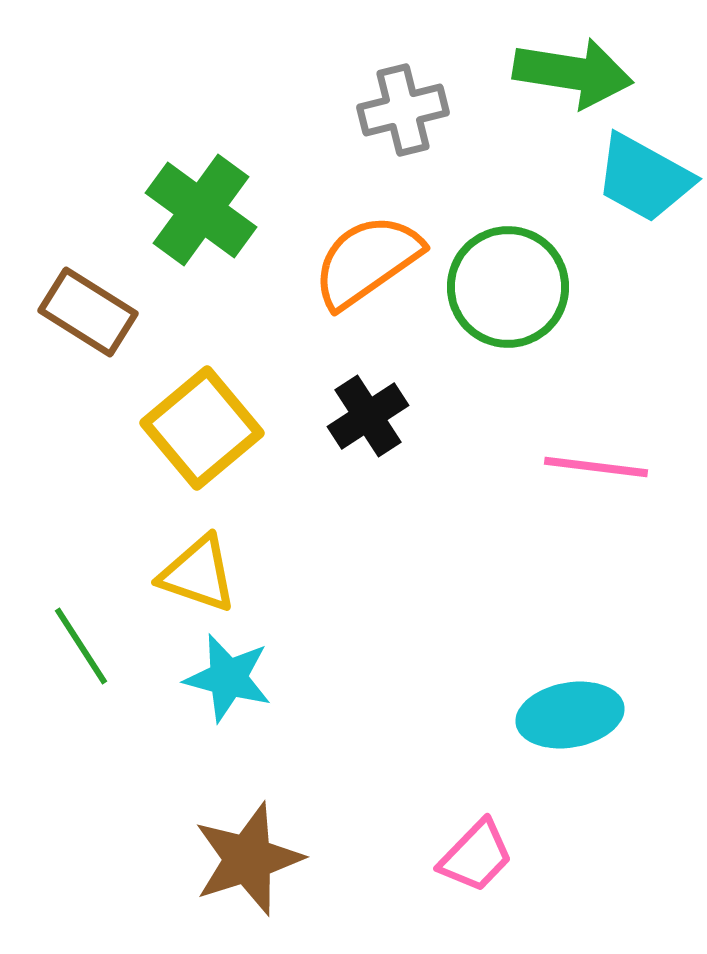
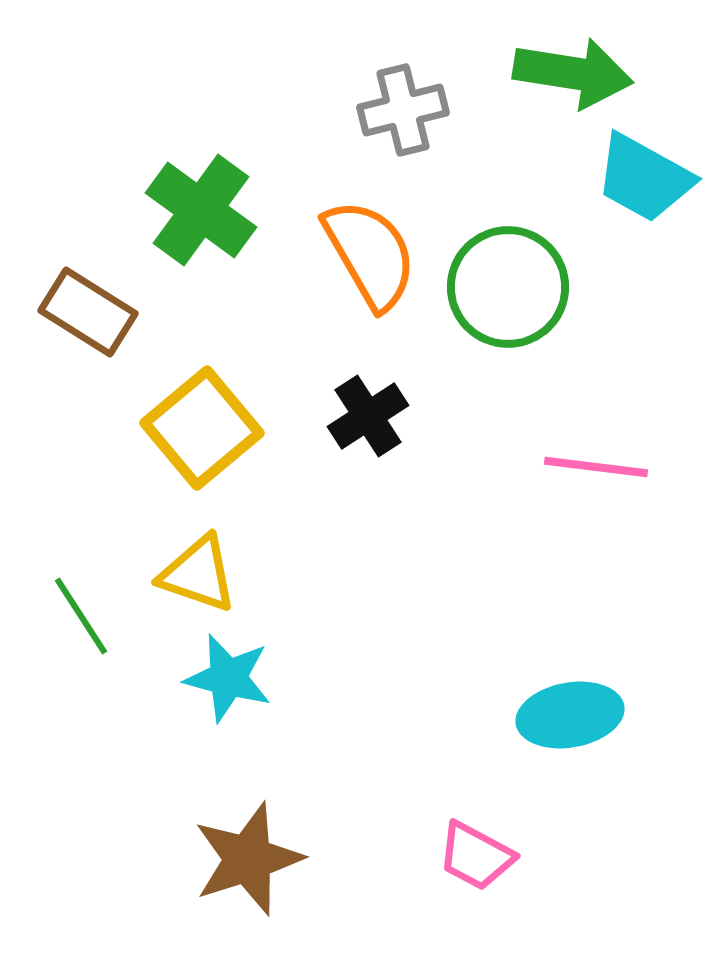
orange semicircle: moved 3 px right, 7 px up; rotated 95 degrees clockwise
green line: moved 30 px up
pink trapezoid: rotated 74 degrees clockwise
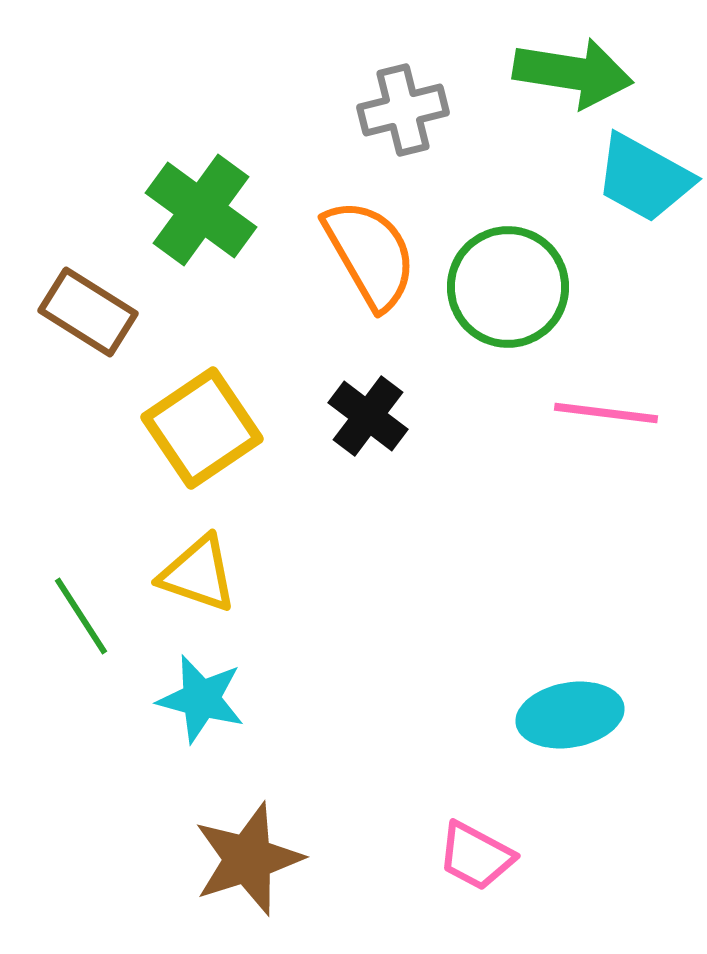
black cross: rotated 20 degrees counterclockwise
yellow square: rotated 6 degrees clockwise
pink line: moved 10 px right, 54 px up
cyan star: moved 27 px left, 21 px down
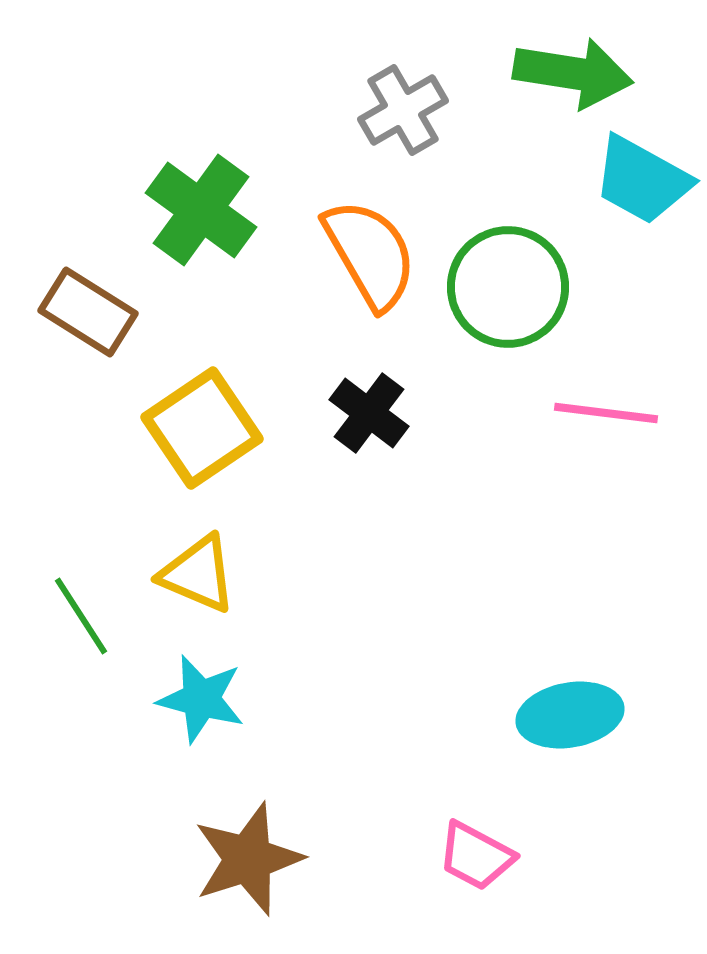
gray cross: rotated 16 degrees counterclockwise
cyan trapezoid: moved 2 px left, 2 px down
black cross: moved 1 px right, 3 px up
yellow triangle: rotated 4 degrees clockwise
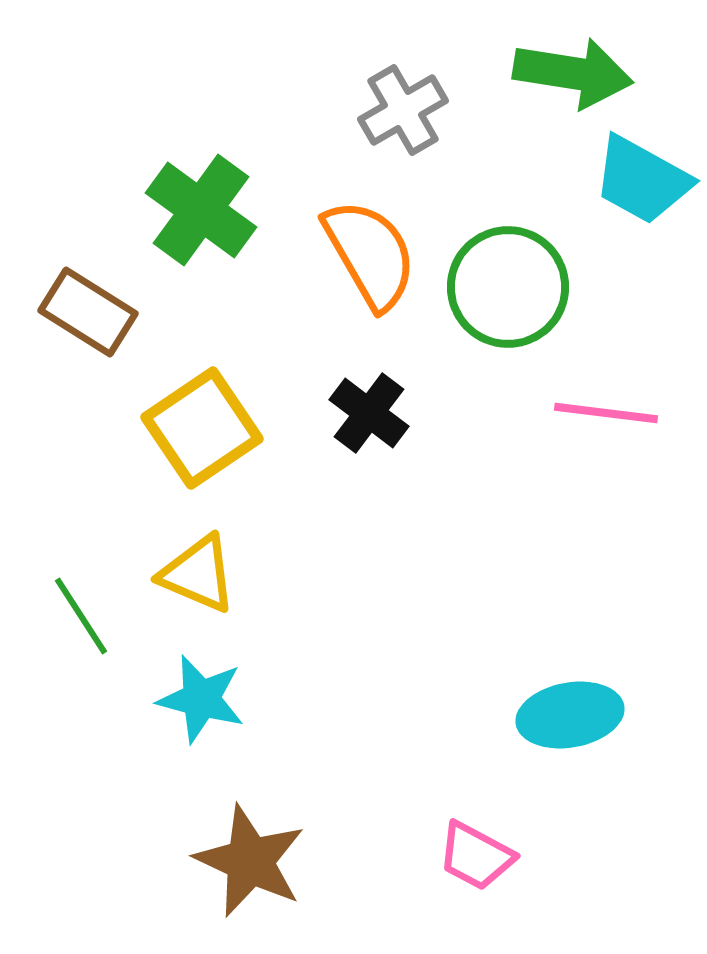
brown star: moved 2 px right, 2 px down; rotated 29 degrees counterclockwise
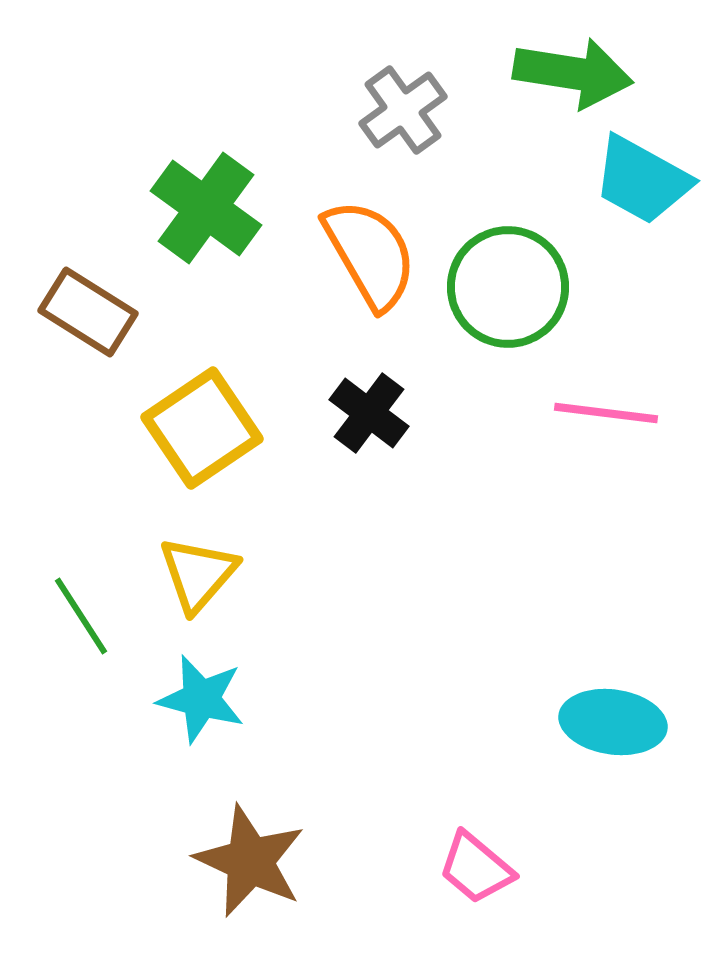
gray cross: rotated 6 degrees counterclockwise
green cross: moved 5 px right, 2 px up
yellow triangle: rotated 48 degrees clockwise
cyan ellipse: moved 43 px right, 7 px down; rotated 18 degrees clockwise
pink trapezoid: moved 12 px down; rotated 12 degrees clockwise
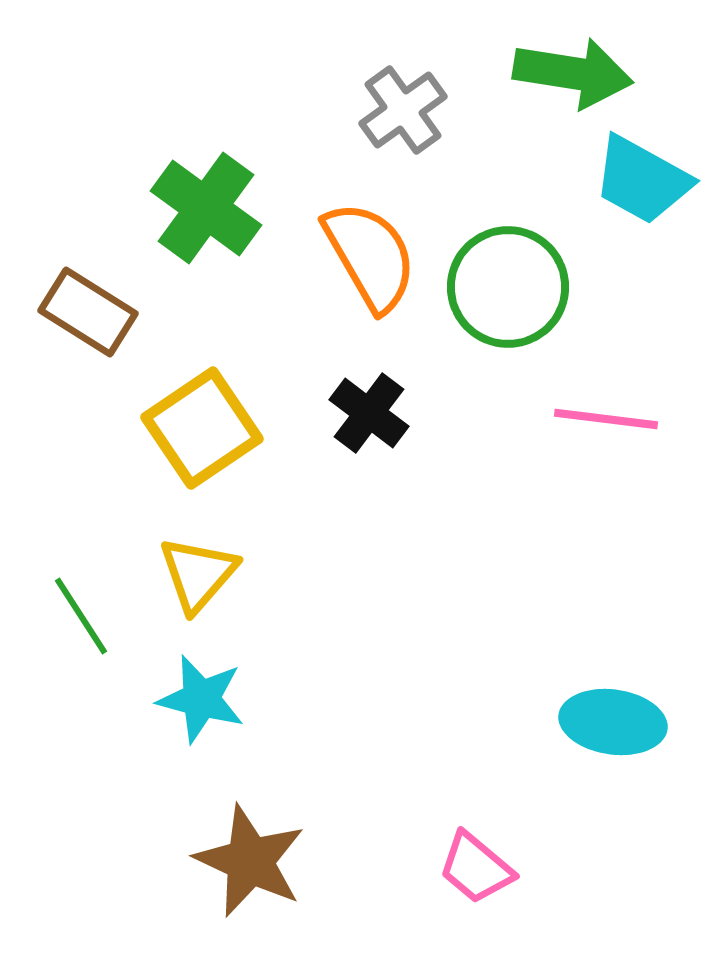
orange semicircle: moved 2 px down
pink line: moved 6 px down
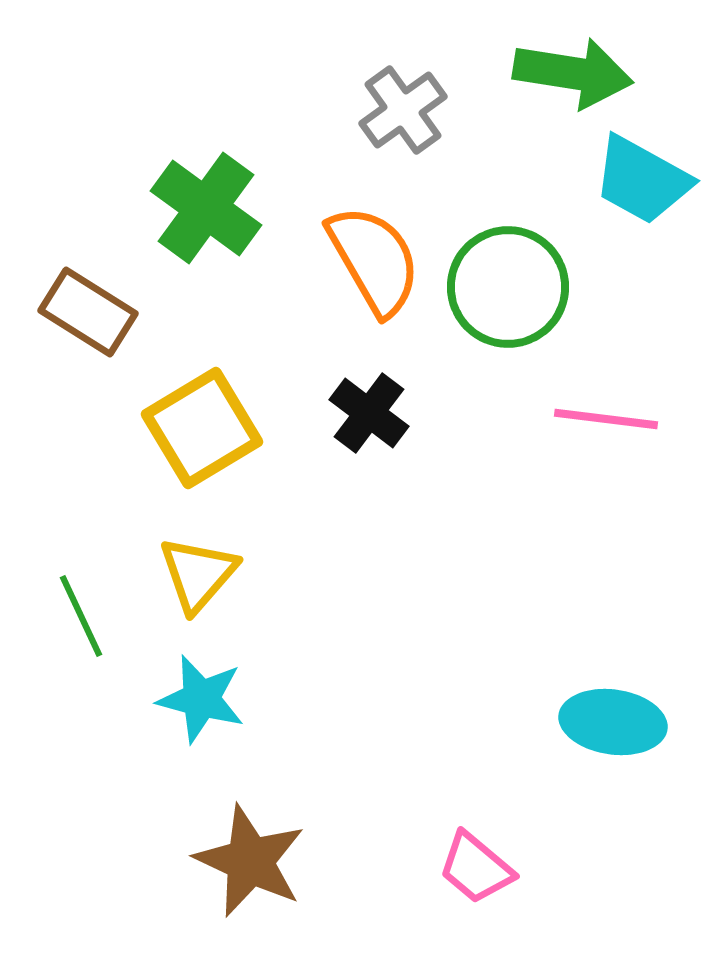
orange semicircle: moved 4 px right, 4 px down
yellow square: rotated 3 degrees clockwise
green line: rotated 8 degrees clockwise
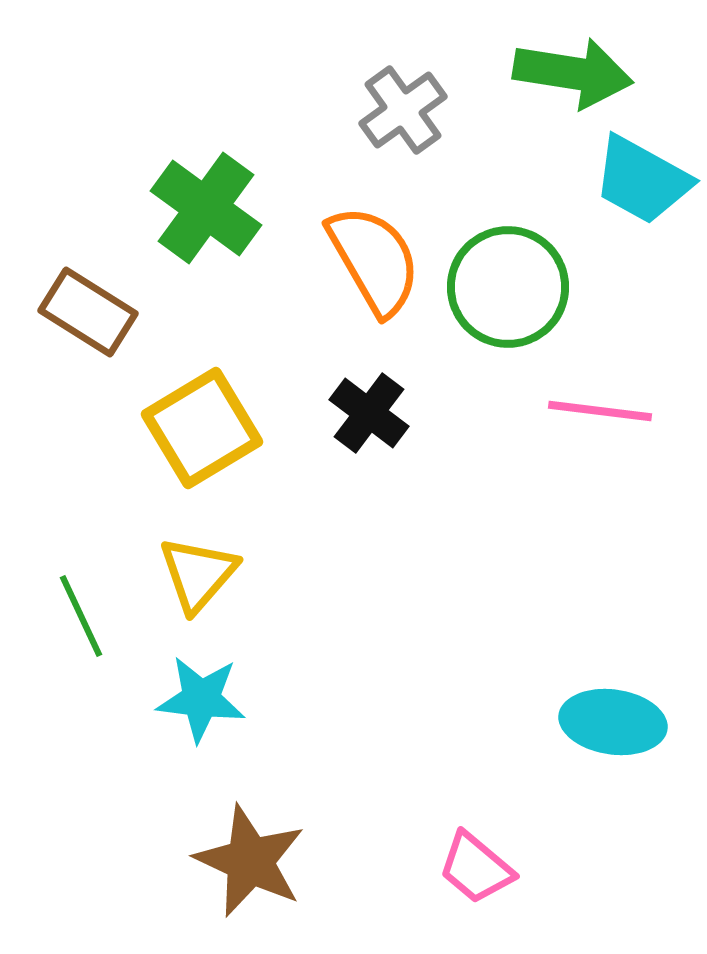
pink line: moved 6 px left, 8 px up
cyan star: rotated 8 degrees counterclockwise
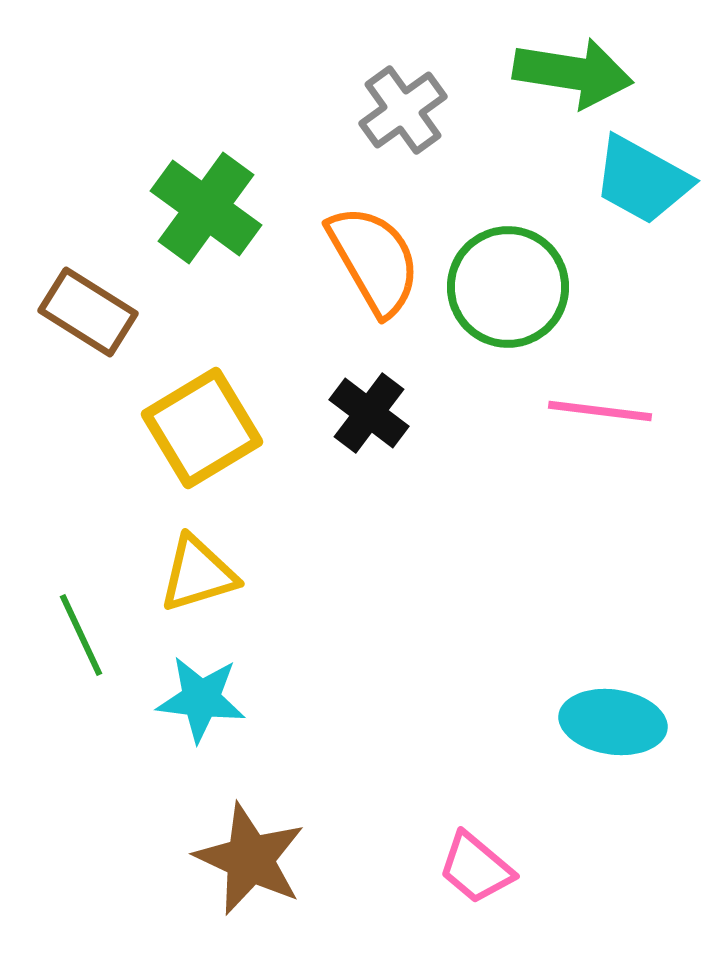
yellow triangle: rotated 32 degrees clockwise
green line: moved 19 px down
brown star: moved 2 px up
